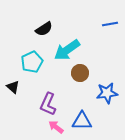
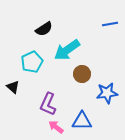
brown circle: moved 2 px right, 1 px down
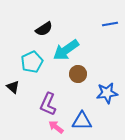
cyan arrow: moved 1 px left
brown circle: moved 4 px left
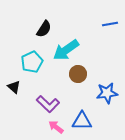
black semicircle: rotated 24 degrees counterclockwise
black triangle: moved 1 px right
purple L-shape: rotated 70 degrees counterclockwise
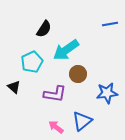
purple L-shape: moved 7 px right, 10 px up; rotated 35 degrees counterclockwise
blue triangle: rotated 40 degrees counterclockwise
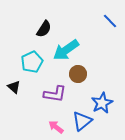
blue line: moved 3 px up; rotated 56 degrees clockwise
blue star: moved 5 px left, 10 px down; rotated 20 degrees counterclockwise
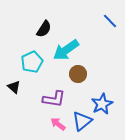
purple L-shape: moved 1 px left, 5 px down
blue star: moved 1 px down
pink arrow: moved 2 px right, 3 px up
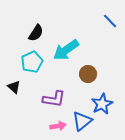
black semicircle: moved 8 px left, 4 px down
brown circle: moved 10 px right
pink arrow: moved 2 px down; rotated 133 degrees clockwise
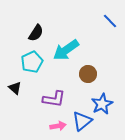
black triangle: moved 1 px right, 1 px down
